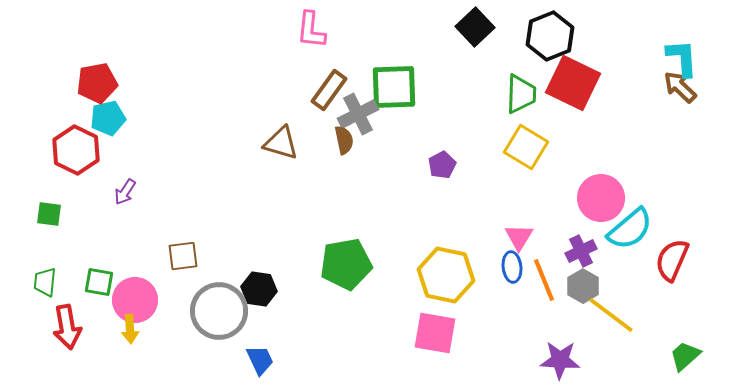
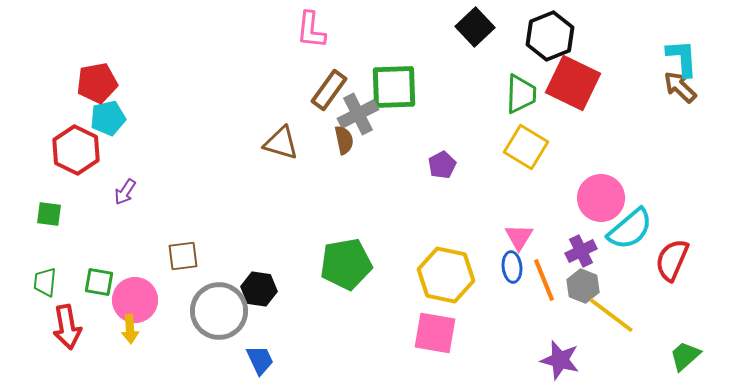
gray hexagon at (583, 286): rotated 8 degrees counterclockwise
purple star at (560, 360): rotated 12 degrees clockwise
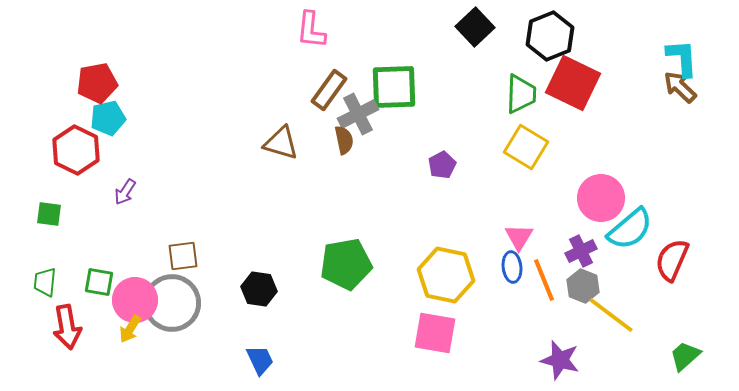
gray circle at (219, 311): moved 47 px left, 8 px up
yellow arrow at (130, 329): rotated 36 degrees clockwise
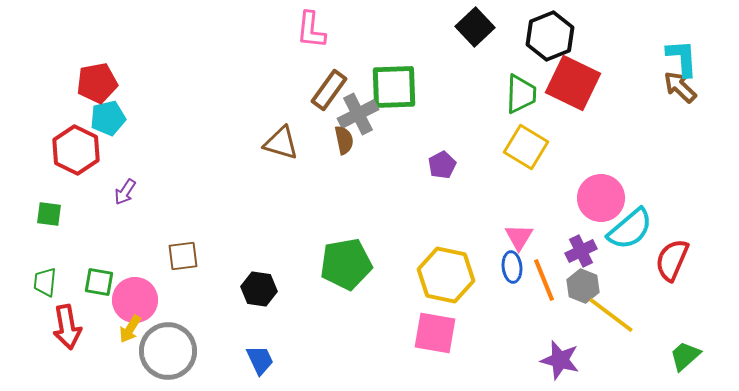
gray circle at (172, 303): moved 4 px left, 48 px down
